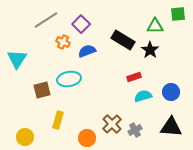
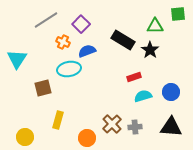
cyan ellipse: moved 10 px up
brown square: moved 1 px right, 2 px up
gray cross: moved 3 px up; rotated 24 degrees clockwise
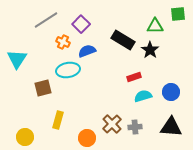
cyan ellipse: moved 1 px left, 1 px down
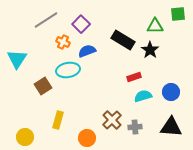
brown square: moved 2 px up; rotated 18 degrees counterclockwise
brown cross: moved 4 px up
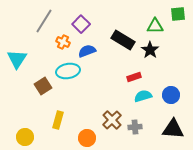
gray line: moved 2 px left, 1 px down; rotated 25 degrees counterclockwise
cyan ellipse: moved 1 px down
blue circle: moved 3 px down
black triangle: moved 2 px right, 2 px down
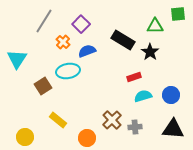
orange cross: rotated 16 degrees clockwise
black star: moved 2 px down
yellow rectangle: rotated 66 degrees counterclockwise
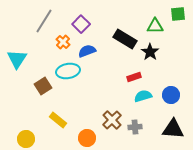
black rectangle: moved 2 px right, 1 px up
yellow circle: moved 1 px right, 2 px down
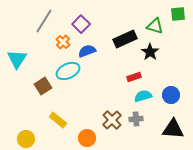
green triangle: rotated 18 degrees clockwise
black rectangle: rotated 55 degrees counterclockwise
cyan ellipse: rotated 15 degrees counterclockwise
gray cross: moved 1 px right, 8 px up
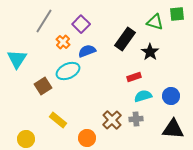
green square: moved 1 px left
green triangle: moved 4 px up
black rectangle: rotated 30 degrees counterclockwise
blue circle: moved 1 px down
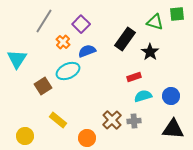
gray cross: moved 2 px left, 2 px down
yellow circle: moved 1 px left, 3 px up
